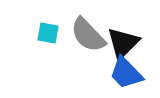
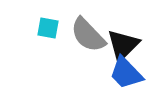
cyan square: moved 5 px up
black triangle: moved 2 px down
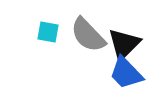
cyan square: moved 4 px down
black triangle: moved 1 px right, 1 px up
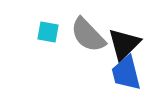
blue trapezoid: rotated 30 degrees clockwise
